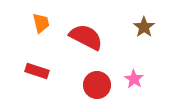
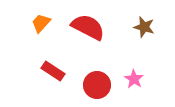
orange trapezoid: rotated 125 degrees counterclockwise
brown star: rotated 20 degrees counterclockwise
red semicircle: moved 2 px right, 10 px up
red rectangle: moved 16 px right; rotated 15 degrees clockwise
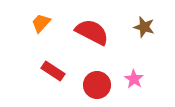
red semicircle: moved 4 px right, 5 px down
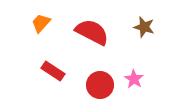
red circle: moved 3 px right
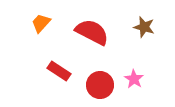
red rectangle: moved 6 px right
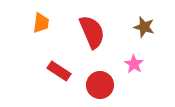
orange trapezoid: rotated 145 degrees clockwise
red semicircle: rotated 40 degrees clockwise
pink star: moved 15 px up
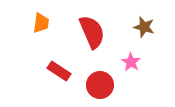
pink star: moved 3 px left, 2 px up
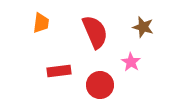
brown star: moved 1 px left
red semicircle: moved 3 px right
red rectangle: rotated 40 degrees counterclockwise
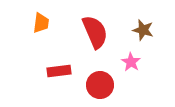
brown star: moved 3 px down
